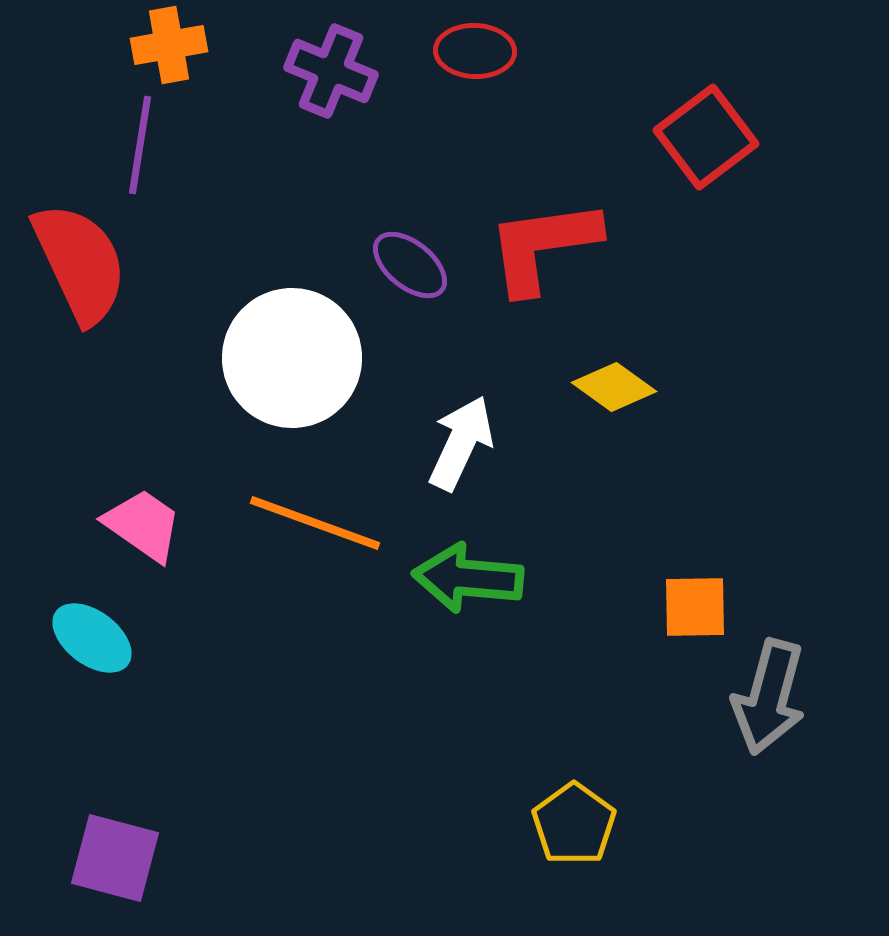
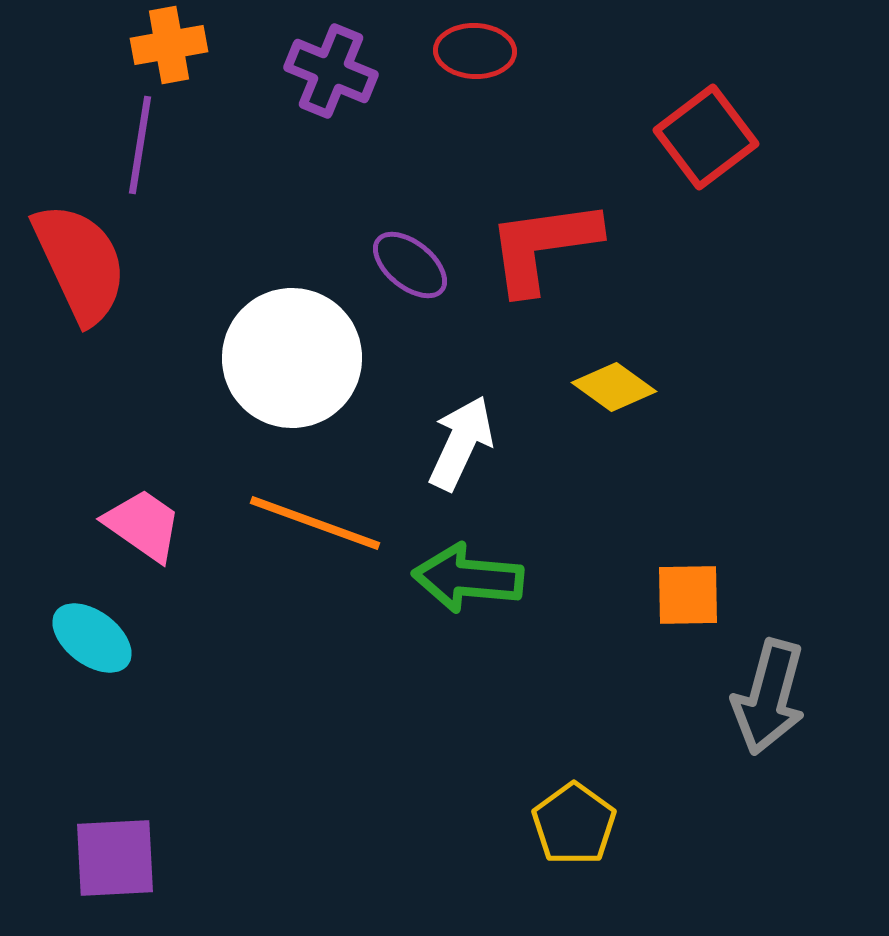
orange square: moved 7 px left, 12 px up
purple square: rotated 18 degrees counterclockwise
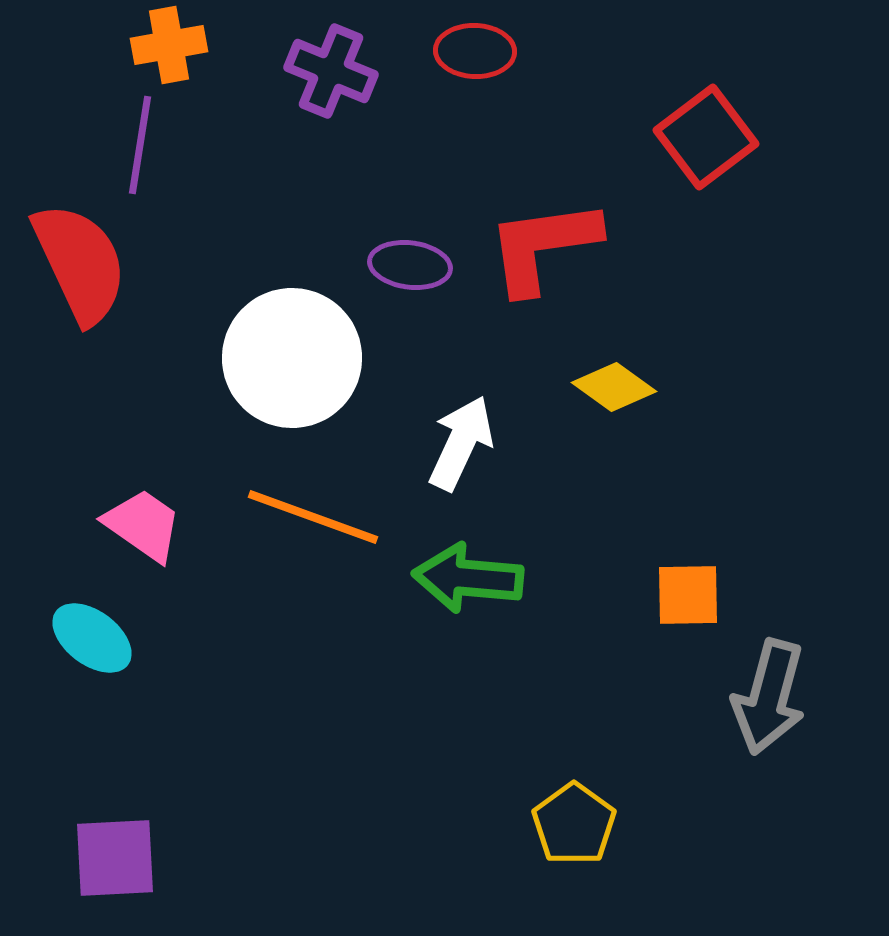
purple ellipse: rotated 32 degrees counterclockwise
orange line: moved 2 px left, 6 px up
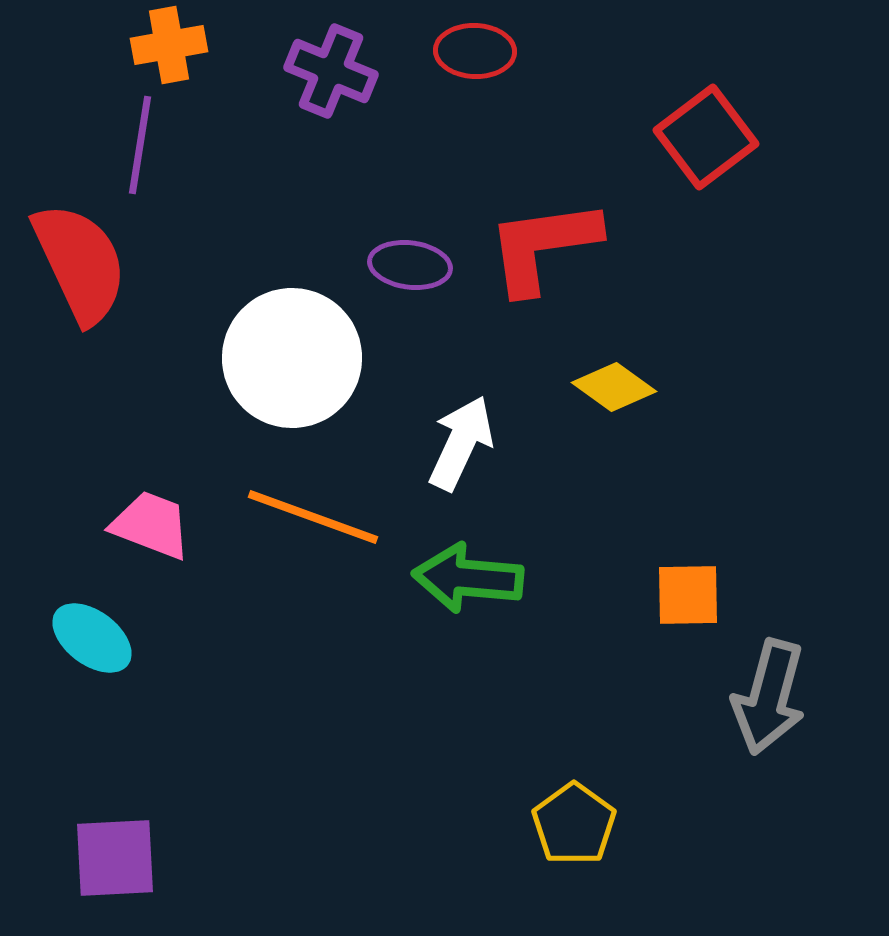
pink trapezoid: moved 8 px right; rotated 14 degrees counterclockwise
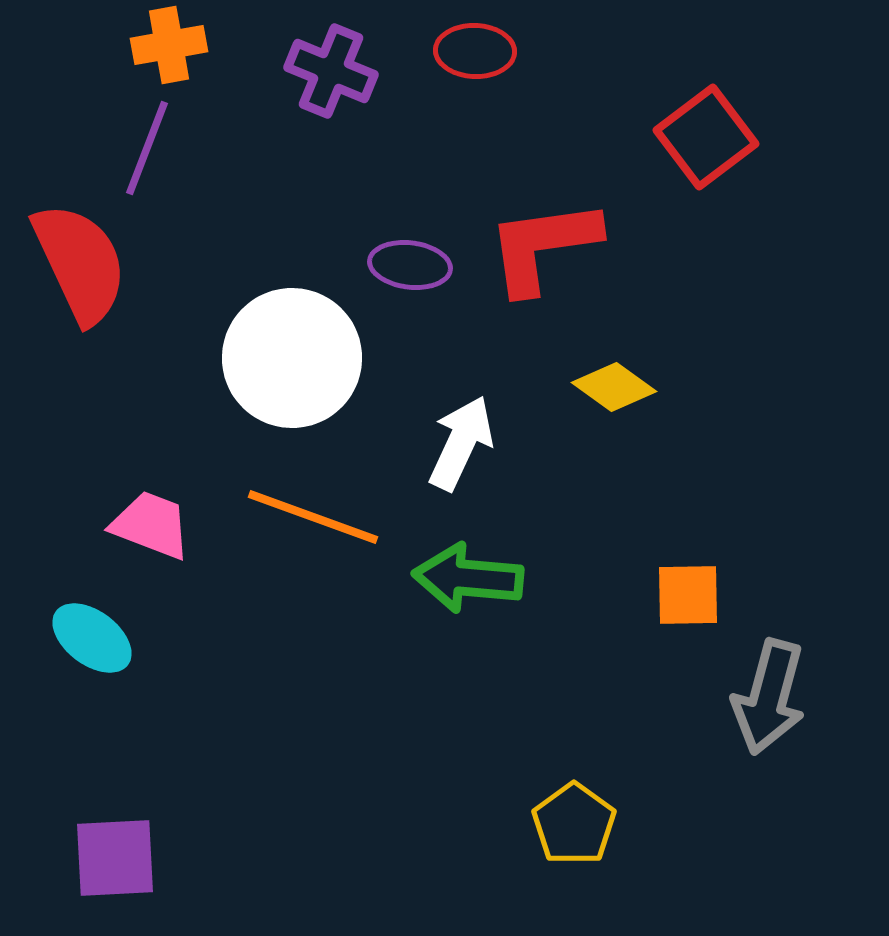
purple line: moved 7 px right, 3 px down; rotated 12 degrees clockwise
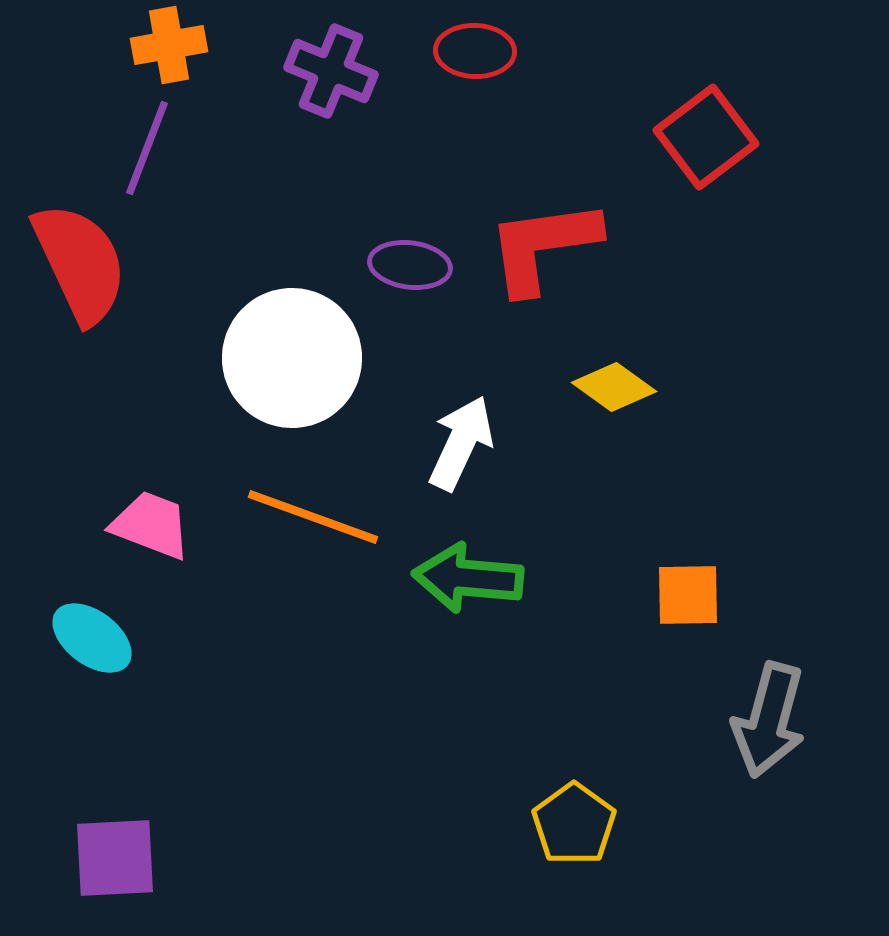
gray arrow: moved 23 px down
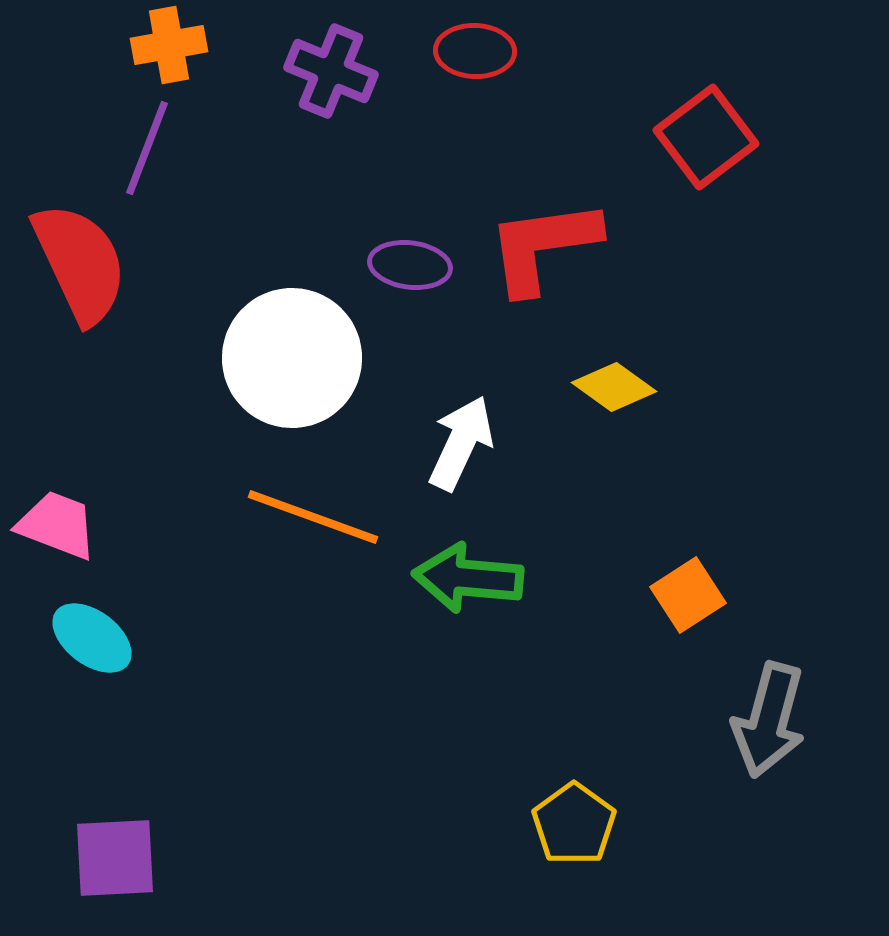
pink trapezoid: moved 94 px left
orange square: rotated 32 degrees counterclockwise
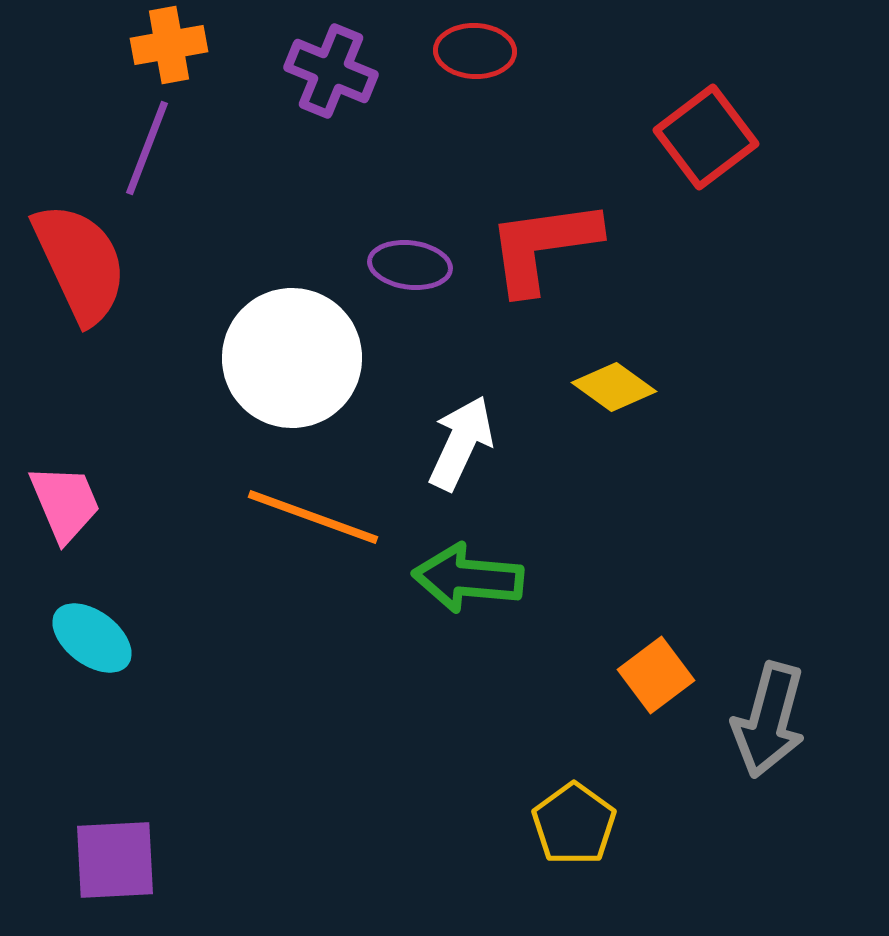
pink trapezoid: moved 8 px right, 22 px up; rotated 46 degrees clockwise
orange square: moved 32 px left, 80 px down; rotated 4 degrees counterclockwise
purple square: moved 2 px down
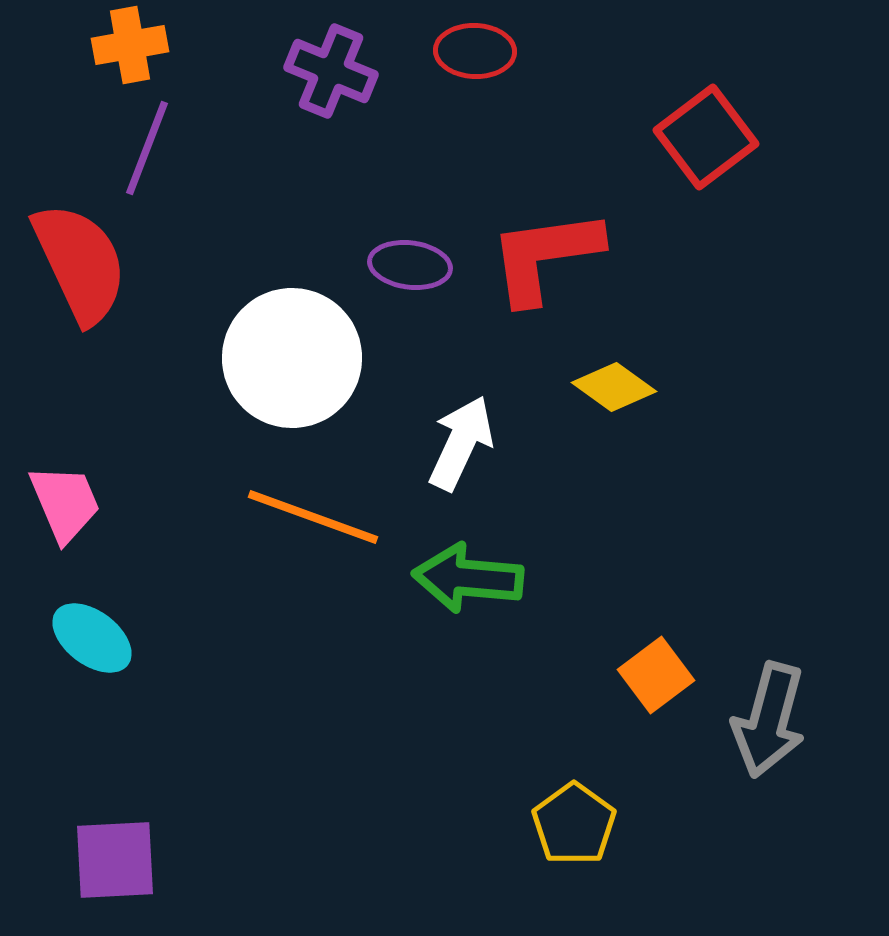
orange cross: moved 39 px left
red L-shape: moved 2 px right, 10 px down
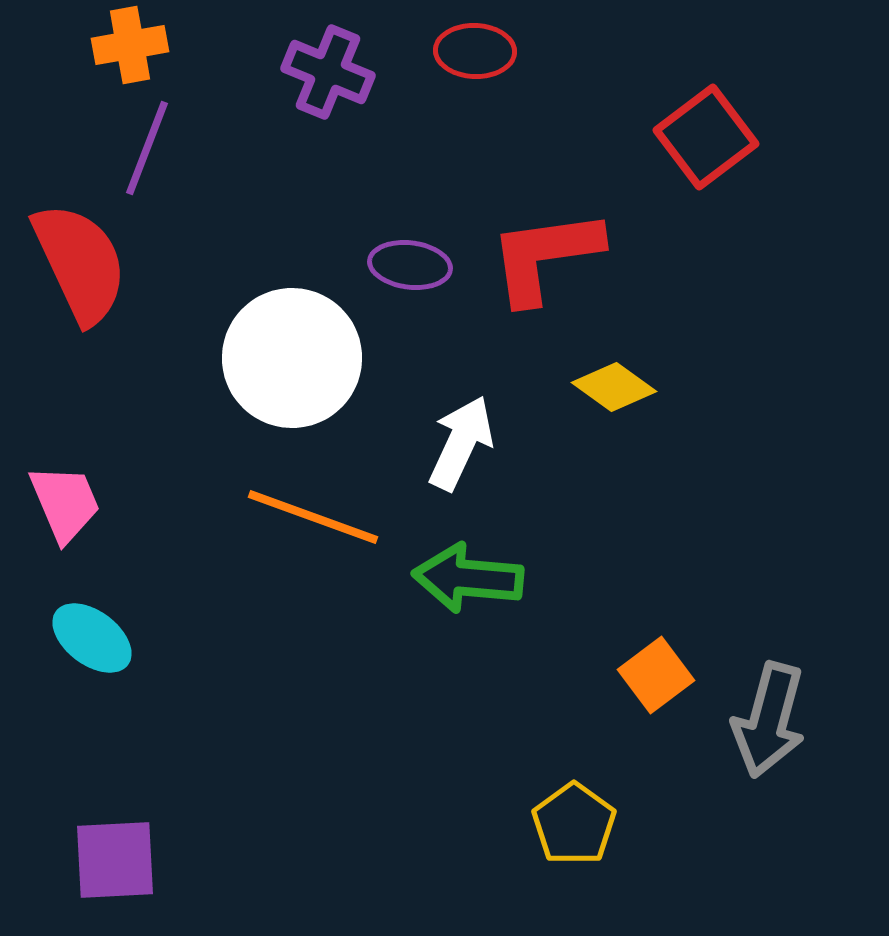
purple cross: moved 3 px left, 1 px down
